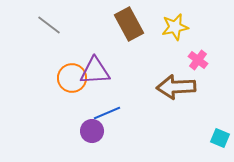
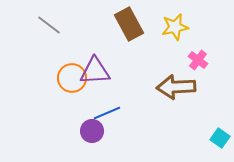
cyan square: rotated 12 degrees clockwise
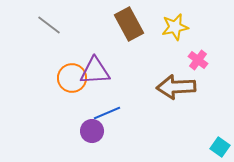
cyan square: moved 9 px down
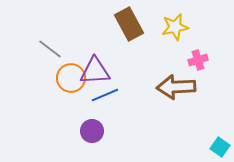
gray line: moved 1 px right, 24 px down
pink cross: rotated 36 degrees clockwise
orange circle: moved 1 px left
blue line: moved 2 px left, 18 px up
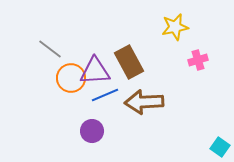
brown rectangle: moved 38 px down
brown arrow: moved 32 px left, 15 px down
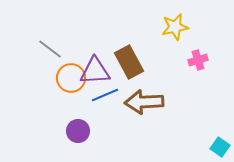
purple circle: moved 14 px left
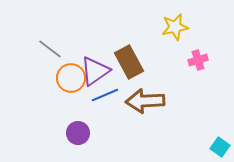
purple triangle: rotated 32 degrees counterclockwise
brown arrow: moved 1 px right, 1 px up
purple circle: moved 2 px down
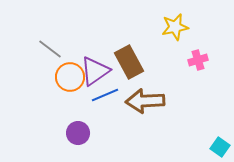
orange circle: moved 1 px left, 1 px up
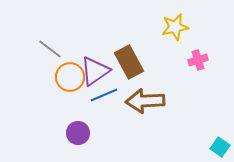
blue line: moved 1 px left
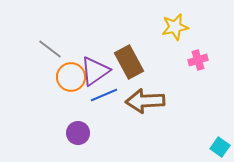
orange circle: moved 1 px right
